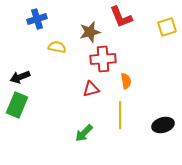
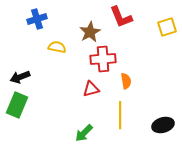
brown star: rotated 15 degrees counterclockwise
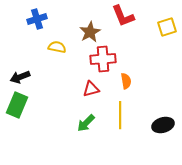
red L-shape: moved 2 px right, 1 px up
green arrow: moved 2 px right, 10 px up
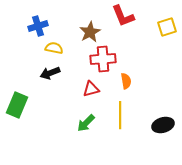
blue cross: moved 1 px right, 7 px down
yellow semicircle: moved 3 px left, 1 px down
black arrow: moved 30 px right, 4 px up
